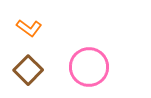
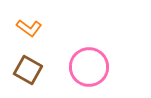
brown square: rotated 16 degrees counterclockwise
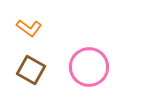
brown square: moved 3 px right
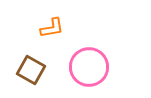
orange L-shape: moved 23 px right; rotated 45 degrees counterclockwise
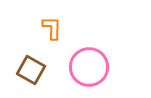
orange L-shape: rotated 80 degrees counterclockwise
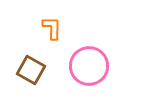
pink circle: moved 1 px up
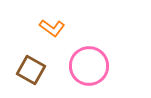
orange L-shape: rotated 125 degrees clockwise
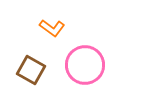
pink circle: moved 4 px left, 1 px up
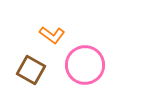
orange L-shape: moved 7 px down
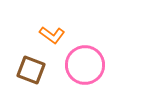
brown square: rotated 8 degrees counterclockwise
